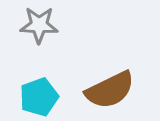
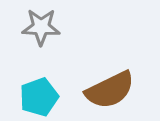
gray star: moved 2 px right, 2 px down
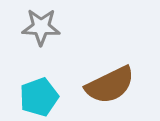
brown semicircle: moved 5 px up
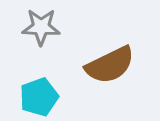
brown semicircle: moved 20 px up
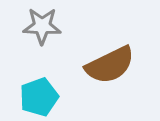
gray star: moved 1 px right, 1 px up
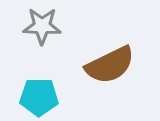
cyan pentagon: rotated 21 degrees clockwise
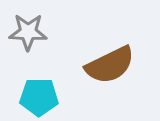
gray star: moved 14 px left, 6 px down
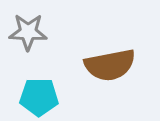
brown semicircle: rotated 15 degrees clockwise
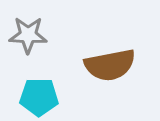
gray star: moved 3 px down
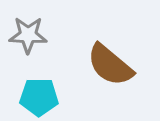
brown semicircle: rotated 51 degrees clockwise
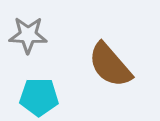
brown semicircle: rotated 9 degrees clockwise
